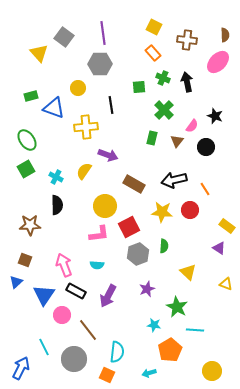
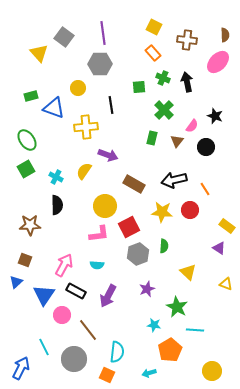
pink arrow at (64, 265): rotated 50 degrees clockwise
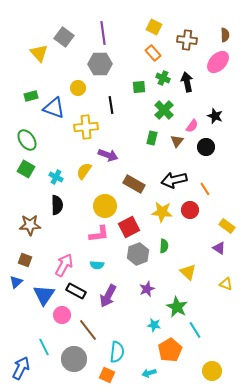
green square at (26, 169): rotated 30 degrees counterclockwise
cyan line at (195, 330): rotated 54 degrees clockwise
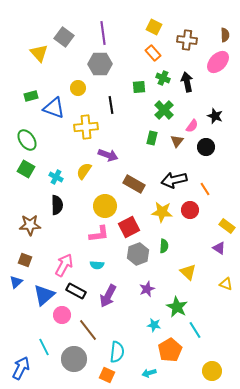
blue triangle at (44, 295): rotated 15 degrees clockwise
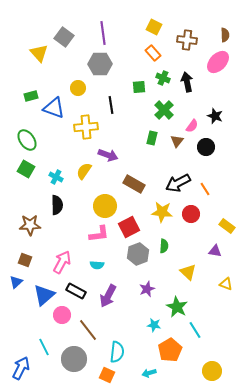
black arrow at (174, 180): moved 4 px right, 3 px down; rotated 15 degrees counterclockwise
red circle at (190, 210): moved 1 px right, 4 px down
purple triangle at (219, 248): moved 4 px left, 3 px down; rotated 24 degrees counterclockwise
pink arrow at (64, 265): moved 2 px left, 3 px up
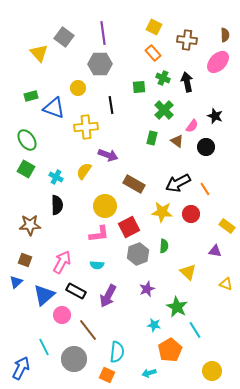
brown triangle at (177, 141): rotated 32 degrees counterclockwise
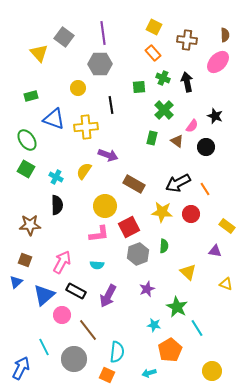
blue triangle at (54, 108): moved 11 px down
cyan line at (195, 330): moved 2 px right, 2 px up
